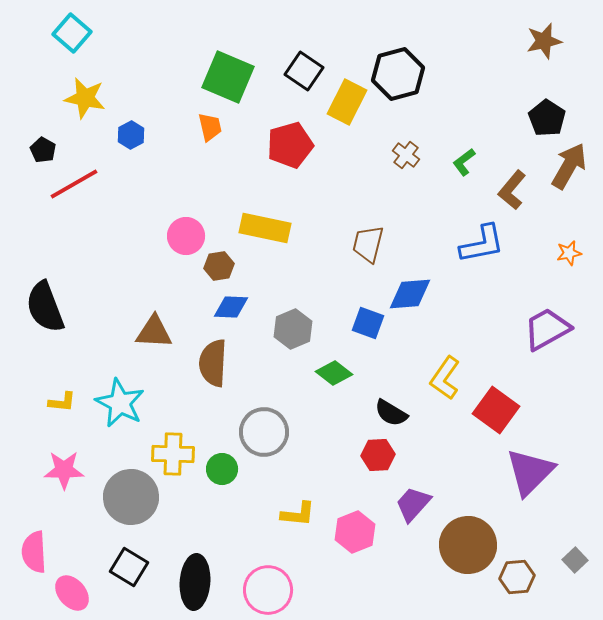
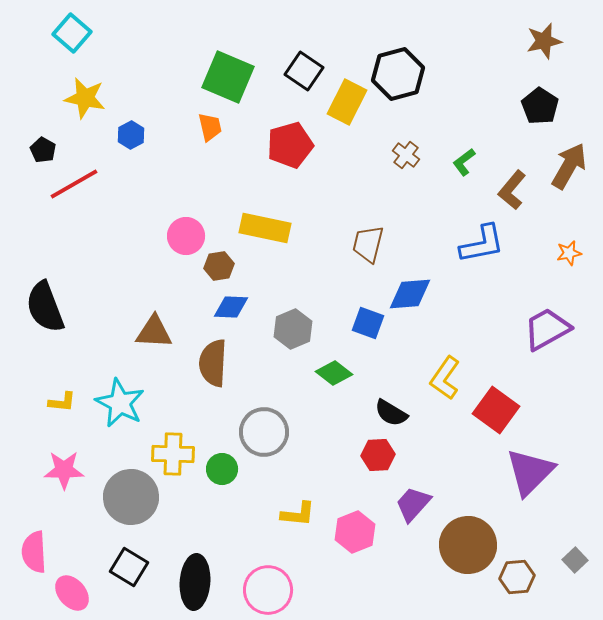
black pentagon at (547, 118): moved 7 px left, 12 px up
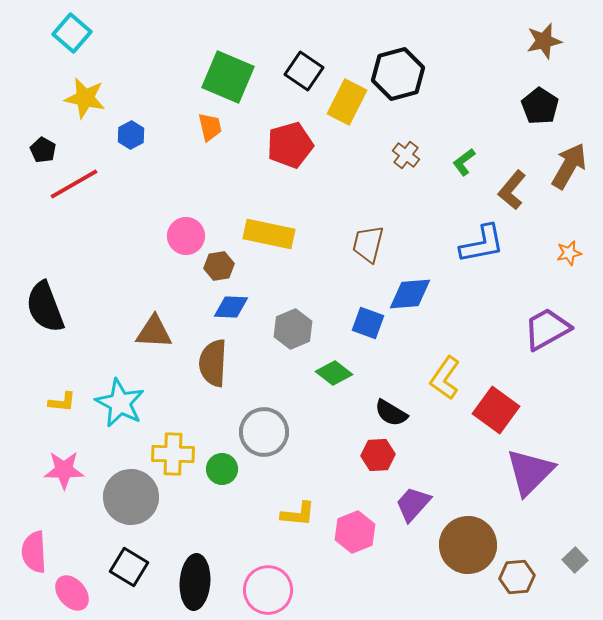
yellow rectangle at (265, 228): moved 4 px right, 6 px down
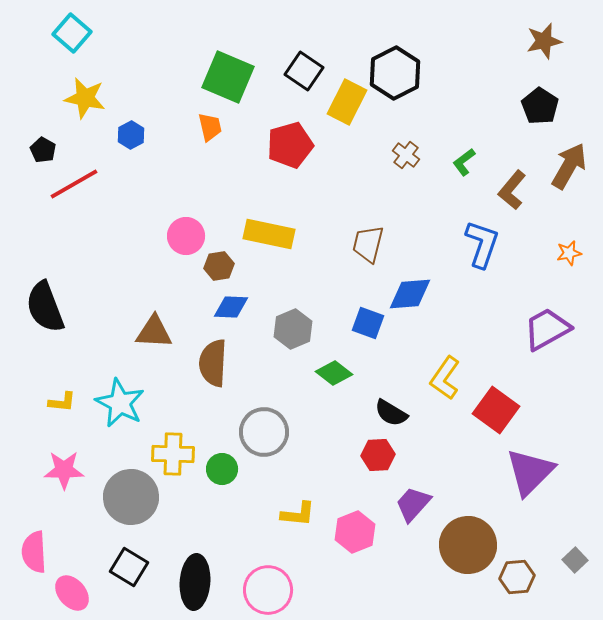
black hexagon at (398, 74): moved 3 px left, 1 px up; rotated 12 degrees counterclockwise
blue L-shape at (482, 244): rotated 60 degrees counterclockwise
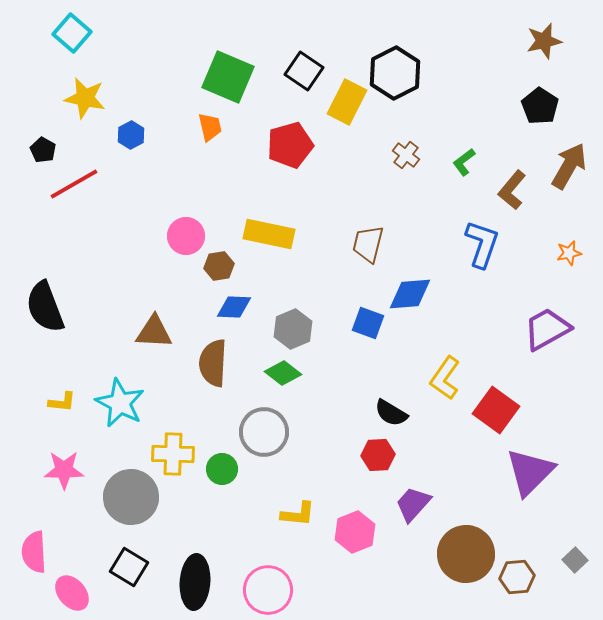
blue diamond at (231, 307): moved 3 px right
green diamond at (334, 373): moved 51 px left
brown circle at (468, 545): moved 2 px left, 9 px down
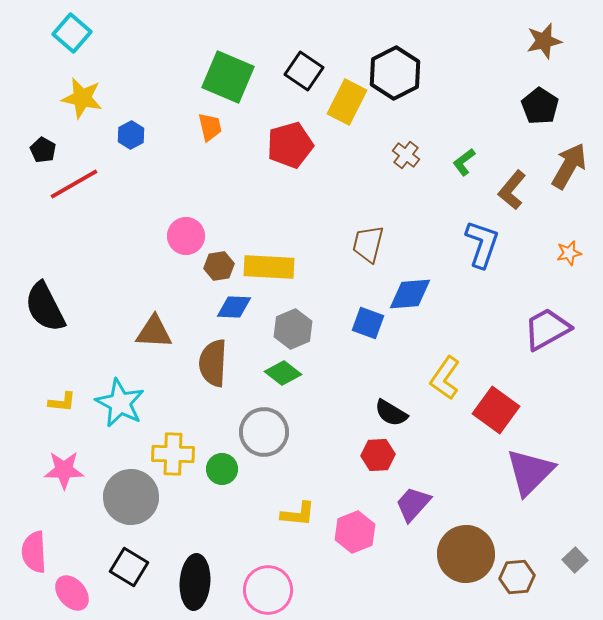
yellow star at (85, 98): moved 3 px left
yellow rectangle at (269, 234): moved 33 px down; rotated 9 degrees counterclockwise
black semicircle at (45, 307): rotated 6 degrees counterclockwise
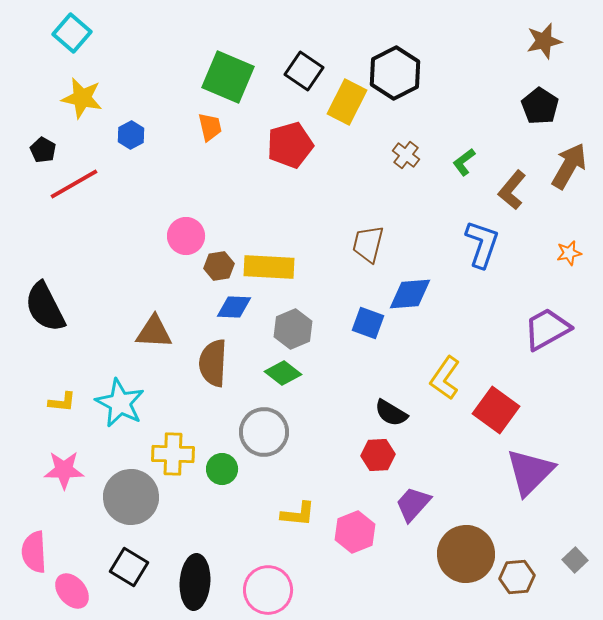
pink ellipse at (72, 593): moved 2 px up
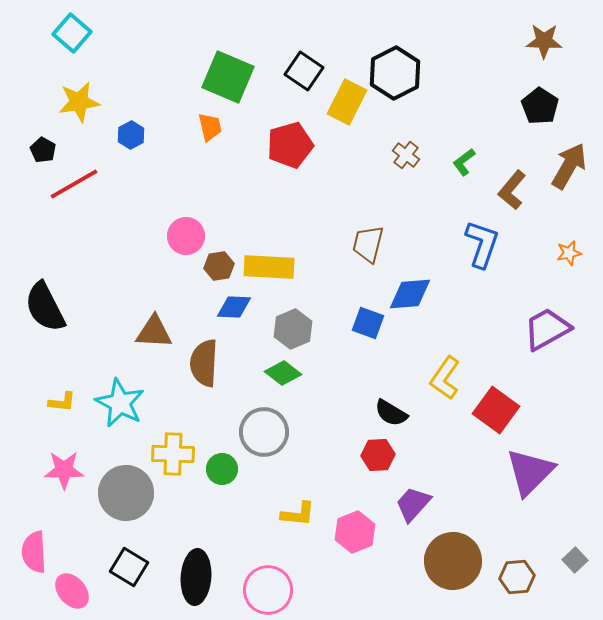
brown star at (544, 41): rotated 15 degrees clockwise
yellow star at (82, 98): moved 3 px left, 4 px down; rotated 21 degrees counterclockwise
brown semicircle at (213, 363): moved 9 px left
gray circle at (131, 497): moved 5 px left, 4 px up
brown circle at (466, 554): moved 13 px left, 7 px down
black ellipse at (195, 582): moved 1 px right, 5 px up
